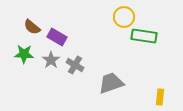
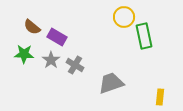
green rectangle: rotated 70 degrees clockwise
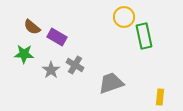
gray star: moved 10 px down
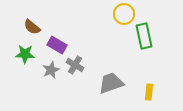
yellow circle: moved 3 px up
purple rectangle: moved 8 px down
green star: moved 1 px right
gray star: rotated 12 degrees clockwise
yellow rectangle: moved 11 px left, 5 px up
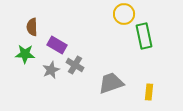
brown semicircle: rotated 48 degrees clockwise
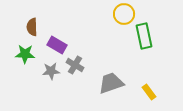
gray star: moved 1 px down; rotated 18 degrees clockwise
yellow rectangle: rotated 42 degrees counterclockwise
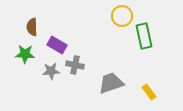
yellow circle: moved 2 px left, 2 px down
gray cross: rotated 18 degrees counterclockwise
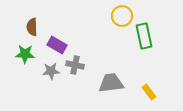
gray trapezoid: rotated 12 degrees clockwise
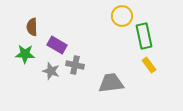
gray star: rotated 24 degrees clockwise
yellow rectangle: moved 27 px up
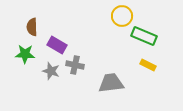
green rectangle: rotated 55 degrees counterclockwise
yellow rectangle: moved 1 px left; rotated 28 degrees counterclockwise
